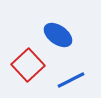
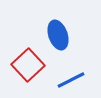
blue ellipse: rotated 36 degrees clockwise
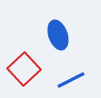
red square: moved 4 px left, 4 px down
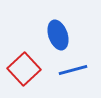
blue line: moved 2 px right, 10 px up; rotated 12 degrees clockwise
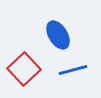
blue ellipse: rotated 12 degrees counterclockwise
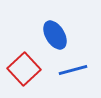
blue ellipse: moved 3 px left
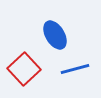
blue line: moved 2 px right, 1 px up
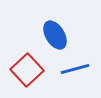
red square: moved 3 px right, 1 px down
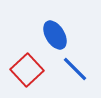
blue line: rotated 60 degrees clockwise
